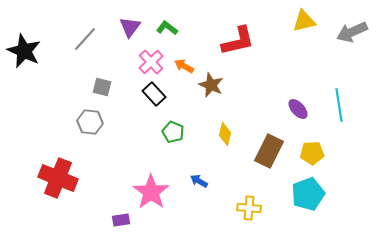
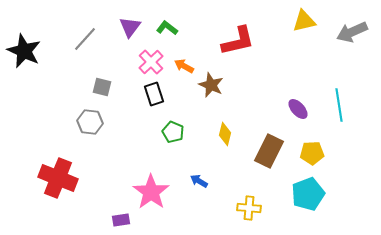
black rectangle: rotated 25 degrees clockwise
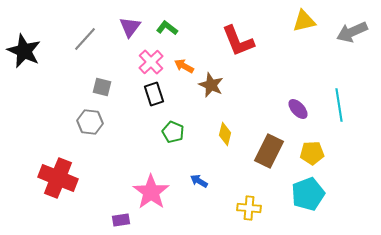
red L-shape: rotated 81 degrees clockwise
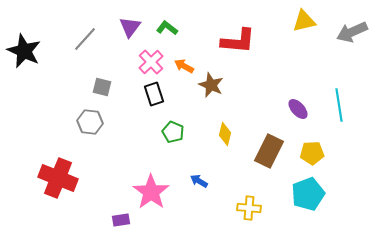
red L-shape: rotated 63 degrees counterclockwise
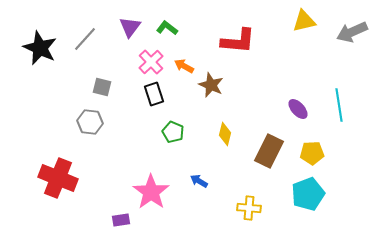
black star: moved 16 px right, 3 px up
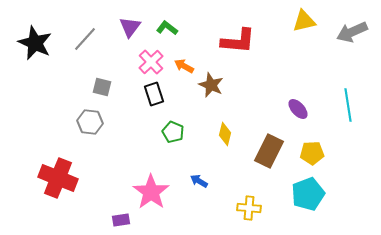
black star: moved 5 px left, 5 px up
cyan line: moved 9 px right
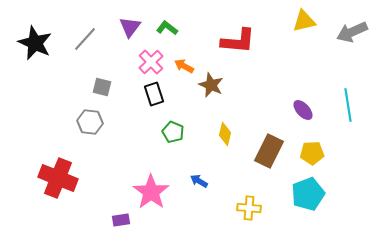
purple ellipse: moved 5 px right, 1 px down
